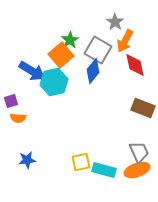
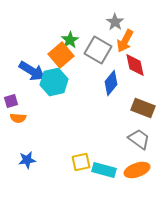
blue diamond: moved 18 px right, 12 px down
gray trapezoid: moved 13 px up; rotated 30 degrees counterclockwise
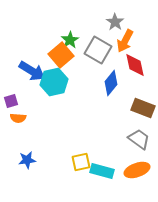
cyan rectangle: moved 2 px left, 1 px down
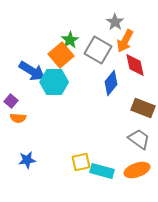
cyan hexagon: rotated 12 degrees clockwise
purple square: rotated 32 degrees counterclockwise
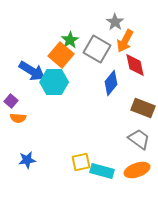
gray square: moved 1 px left, 1 px up
orange square: rotated 10 degrees counterclockwise
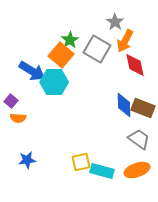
blue diamond: moved 13 px right, 22 px down; rotated 40 degrees counterclockwise
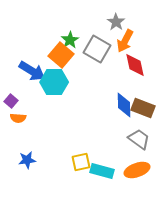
gray star: moved 1 px right
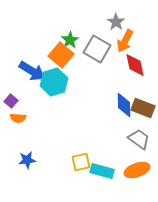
cyan hexagon: rotated 16 degrees counterclockwise
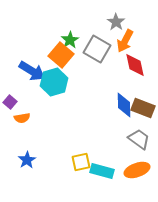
purple square: moved 1 px left, 1 px down
orange semicircle: moved 4 px right; rotated 14 degrees counterclockwise
blue star: rotated 24 degrees counterclockwise
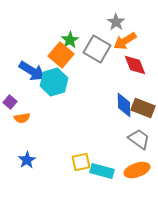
orange arrow: rotated 30 degrees clockwise
red diamond: rotated 10 degrees counterclockwise
